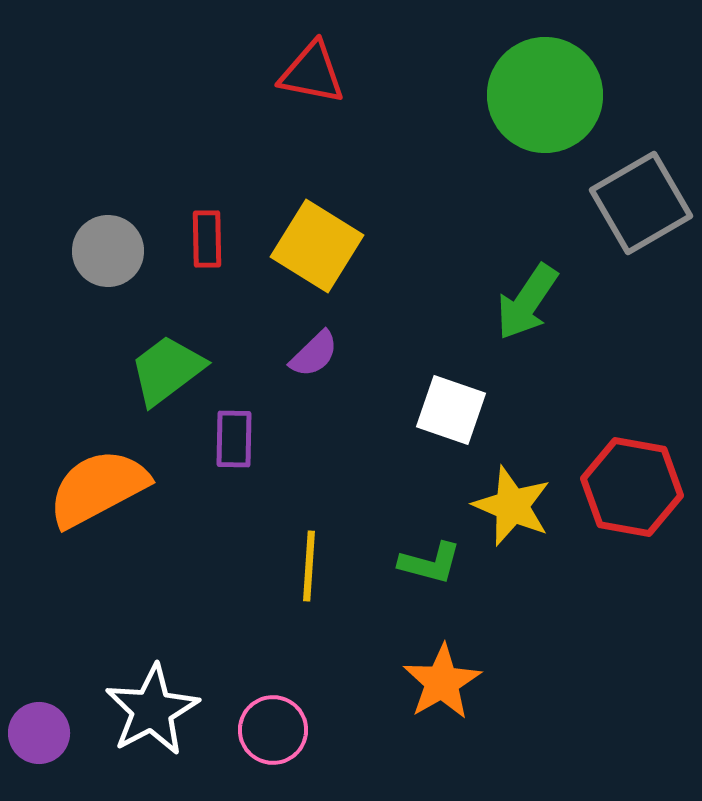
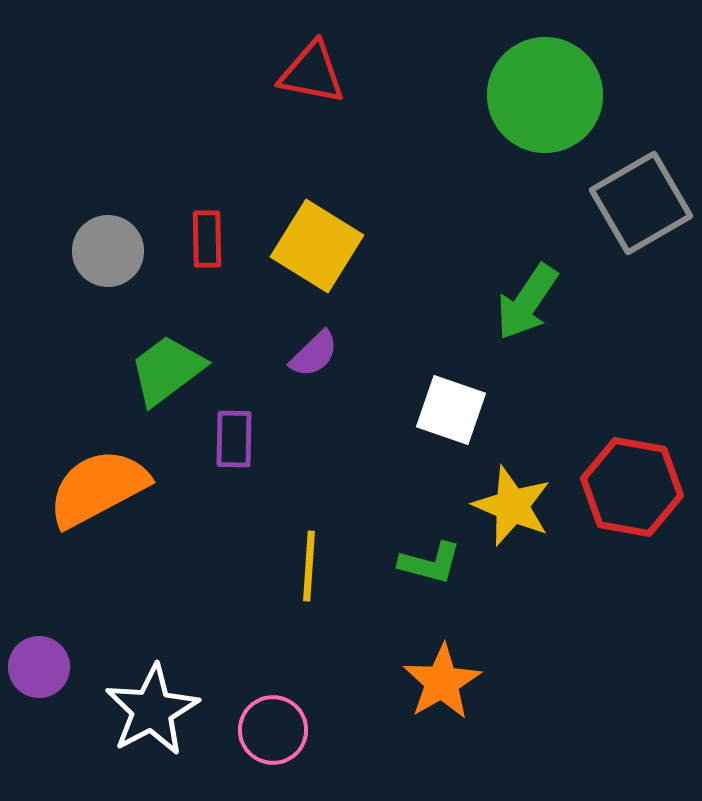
purple circle: moved 66 px up
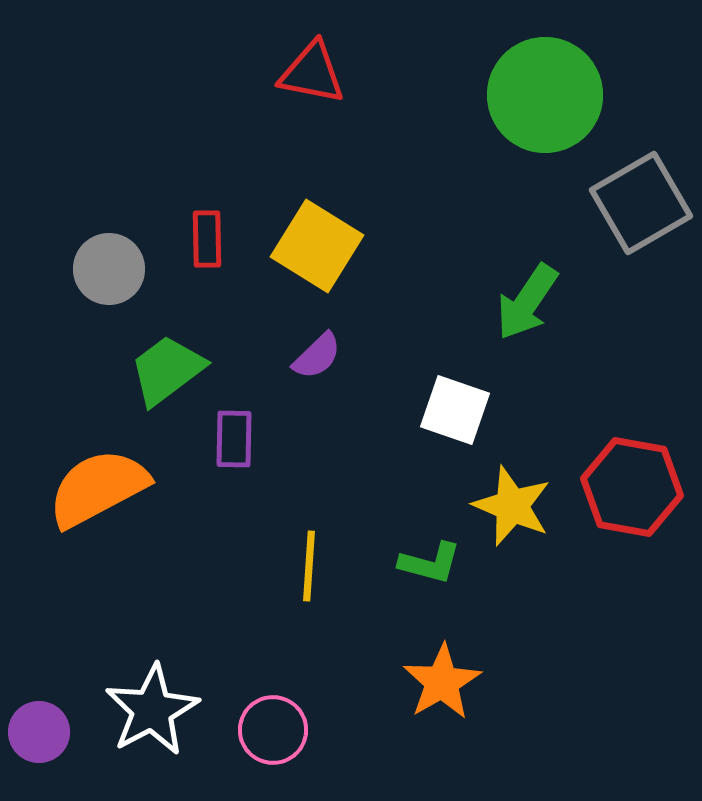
gray circle: moved 1 px right, 18 px down
purple semicircle: moved 3 px right, 2 px down
white square: moved 4 px right
purple circle: moved 65 px down
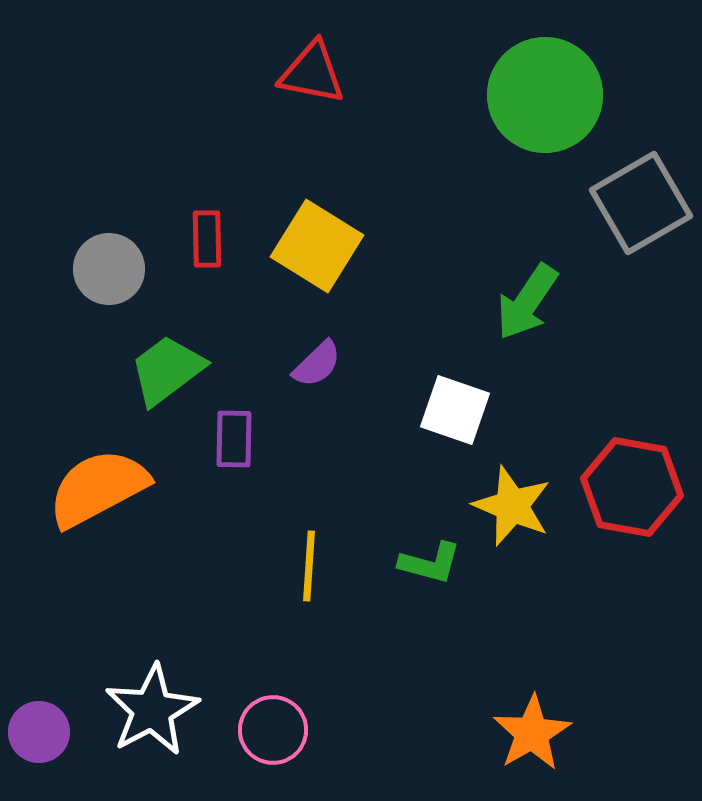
purple semicircle: moved 8 px down
orange star: moved 90 px right, 51 px down
